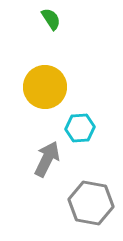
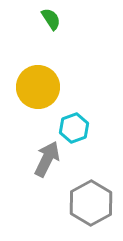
yellow circle: moved 7 px left
cyan hexagon: moved 6 px left; rotated 16 degrees counterclockwise
gray hexagon: rotated 21 degrees clockwise
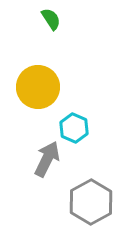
cyan hexagon: rotated 16 degrees counterclockwise
gray hexagon: moved 1 px up
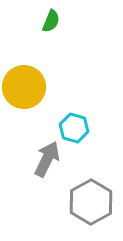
green semicircle: moved 2 px down; rotated 55 degrees clockwise
yellow circle: moved 14 px left
cyan hexagon: rotated 8 degrees counterclockwise
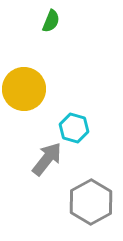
yellow circle: moved 2 px down
gray arrow: rotated 12 degrees clockwise
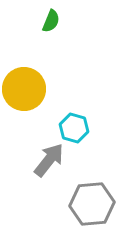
gray arrow: moved 2 px right, 1 px down
gray hexagon: moved 1 px right, 2 px down; rotated 24 degrees clockwise
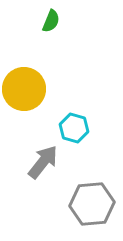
gray arrow: moved 6 px left, 2 px down
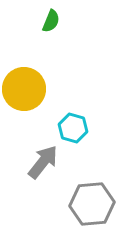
cyan hexagon: moved 1 px left
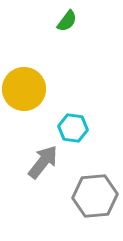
green semicircle: moved 16 px right; rotated 15 degrees clockwise
cyan hexagon: rotated 8 degrees counterclockwise
gray hexagon: moved 3 px right, 8 px up
